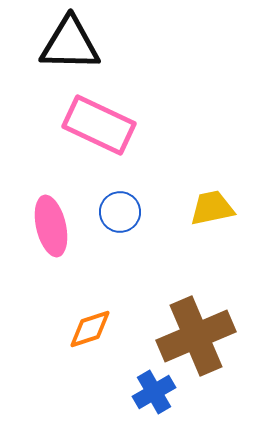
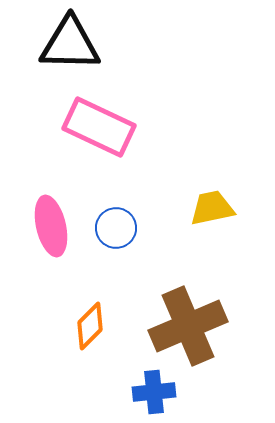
pink rectangle: moved 2 px down
blue circle: moved 4 px left, 16 px down
orange diamond: moved 3 px up; rotated 27 degrees counterclockwise
brown cross: moved 8 px left, 10 px up
blue cross: rotated 24 degrees clockwise
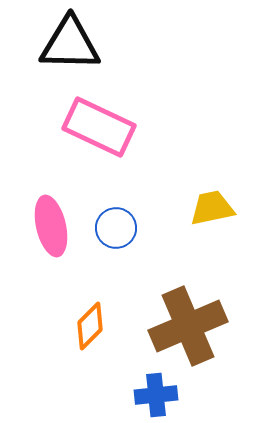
blue cross: moved 2 px right, 3 px down
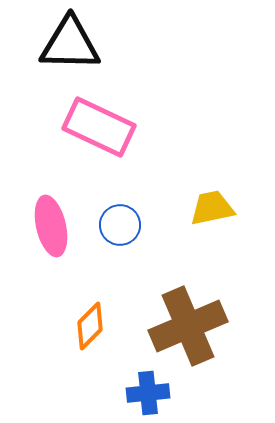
blue circle: moved 4 px right, 3 px up
blue cross: moved 8 px left, 2 px up
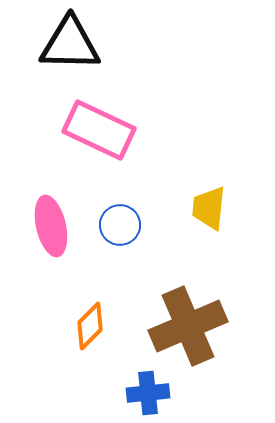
pink rectangle: moved 3 px down
yellow trapezoid: moved 3 px left; rotated 72 degrees counterclockwise
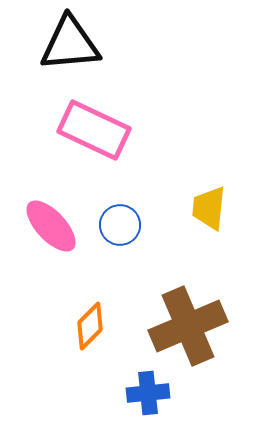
black triangle: rotated 6 degrees counterclockwise
pink rectangle: moved 5 px left
pink ellipse: rotated 30 degrees counterclockwise
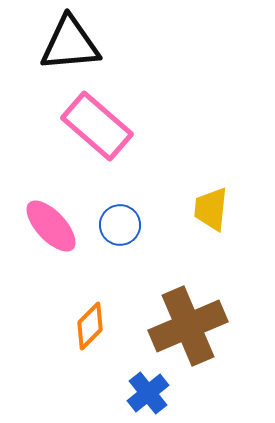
pink rectangle: moved 3 px right, 4 px up; rotated 16 degrees clockwise
yellow trapezoid: moved 2 px right, 1 px down
blue cross: rotated 33 degrees counterclockwise
